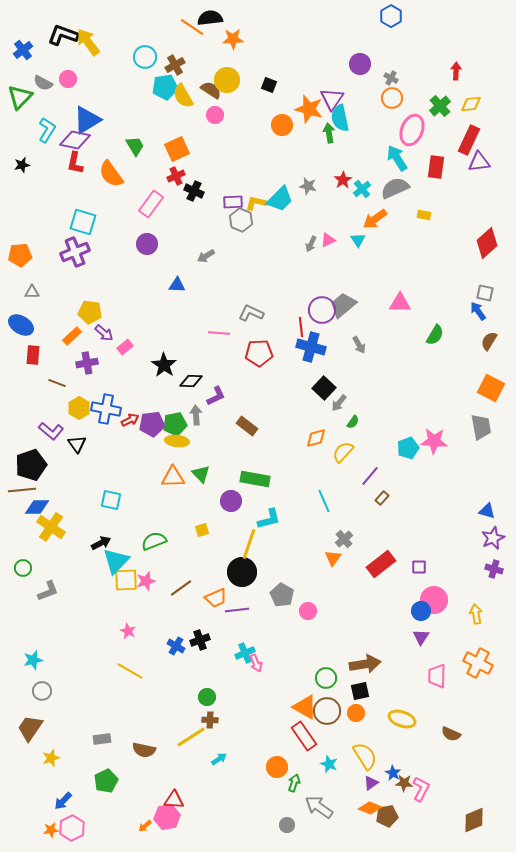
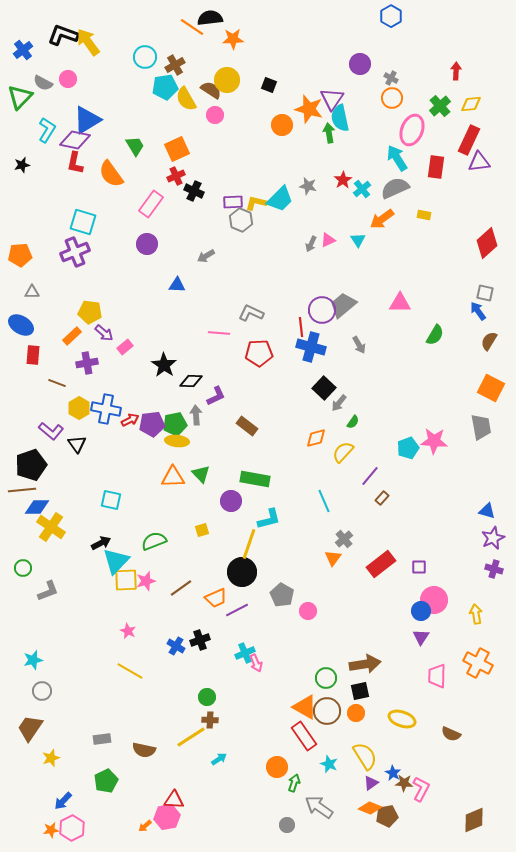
yellow semicircle at (183, 96): moved 3 px right, 3 px down
orange arrow at (375, 219): moved 7 px right
purple line at (237, 610): rotated 20 degrees counterclockwise
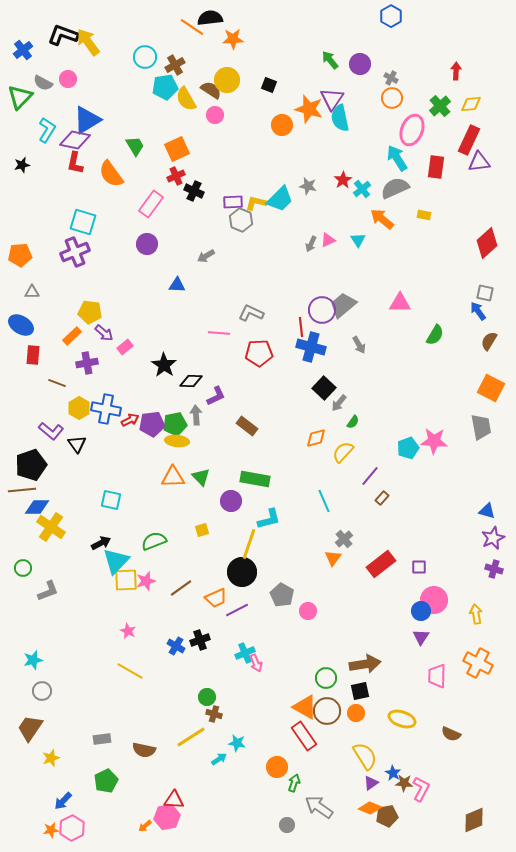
green arrow at (329, 133): moved 1 px right, 73 px up; rotated 30 degrees counterclockwise
orange arrow at (382, 219): rotated 75 degrees clockwise
green triangle at (201, 474): moved 3 px down
brown cross at (210, 720): moved 4 px right, 6 px up; rotated 14 degrees clockwise
cyan star at (329, 764): moved 92 px left, 21 px up; rotated 12 degrees counterclockwise
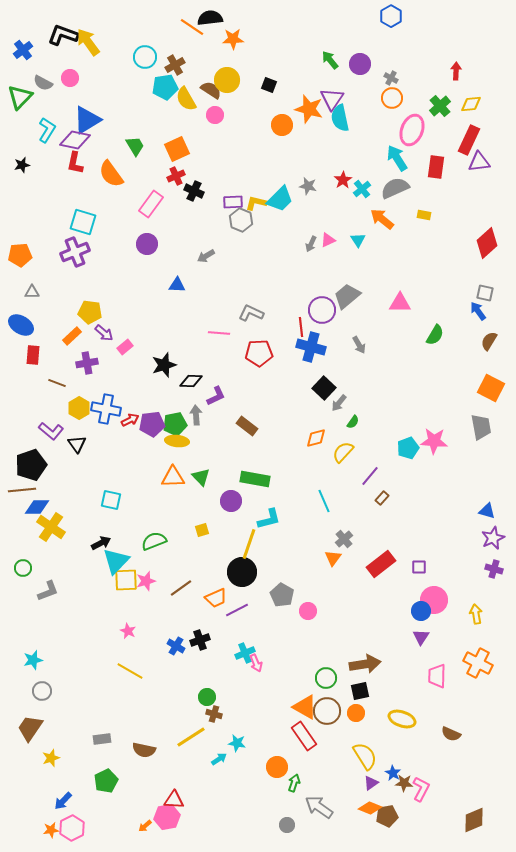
pink circle at (68, 79): moved 2 px right, 1 px up
gray trapezoid at (343, 305): moved 4 px right, 9 px up
black star at (164, 365): rotated 20 degrees clockwise
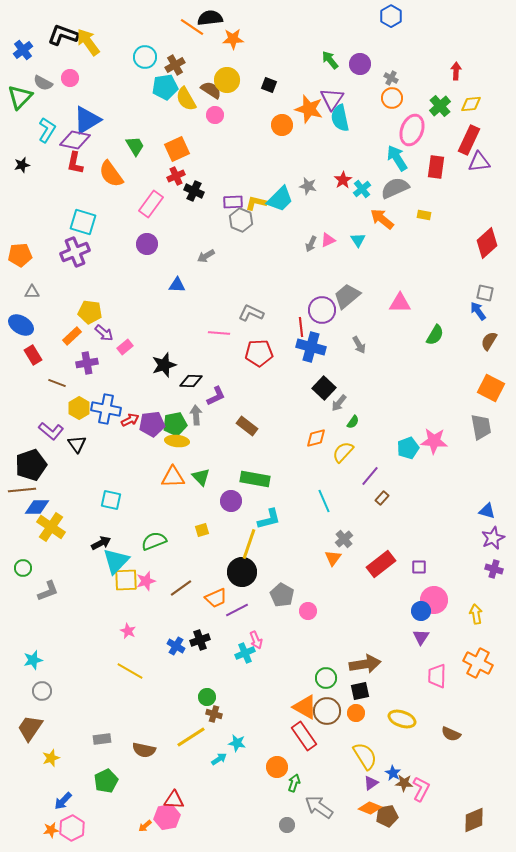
red rectangle at (33, 355): rotated 36 degrees counterclockwise
pink arrow at (256, 663): moved 23 px up
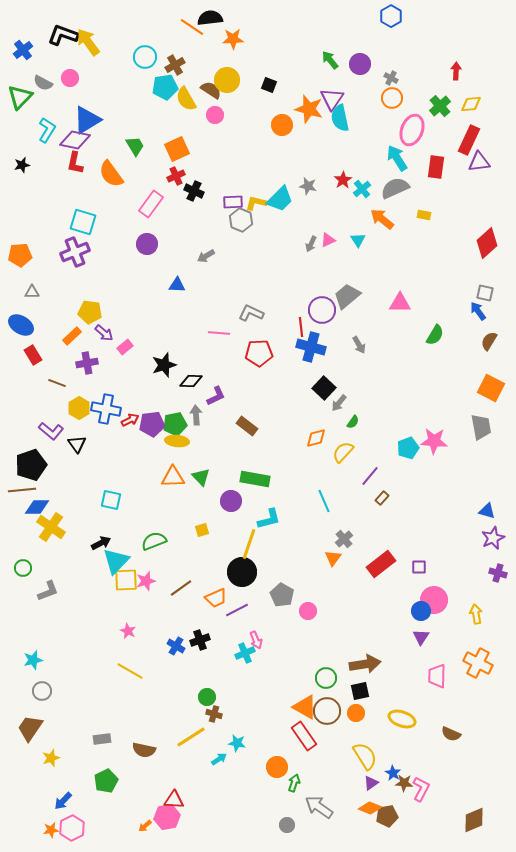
purple cross at (494, 569): moved 4 px right, 4 px down
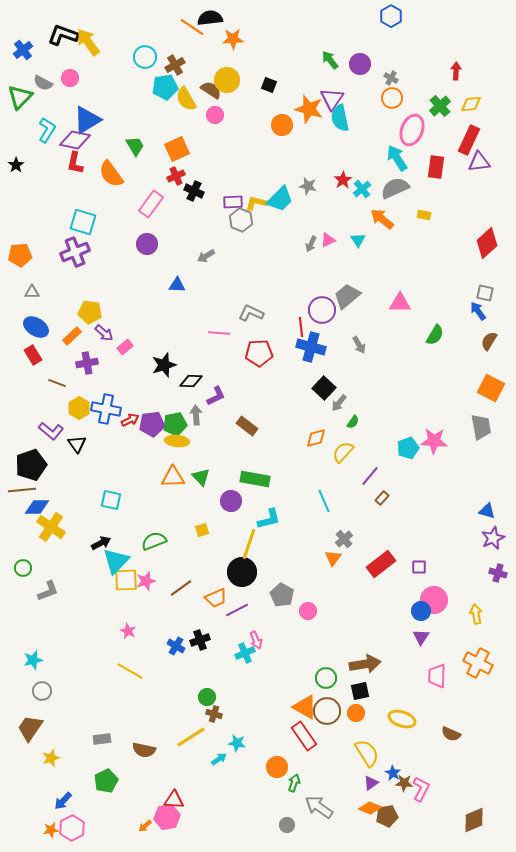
black star at (22, 165): moved 6 px left; rotated 21 degrees counterclockwise
blue ellipse at (21, 325): moved 15 px right, 2 px down
yellow semicircle at (365, 756): moved 2 px right, 3 px up
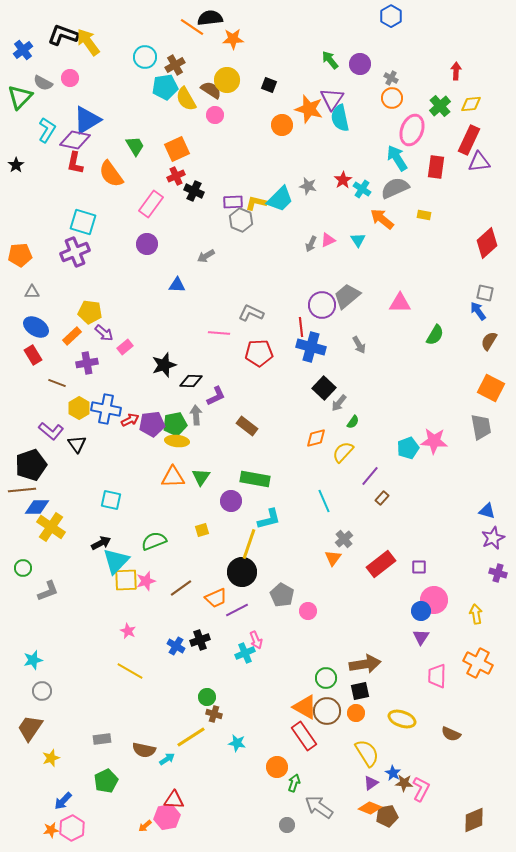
cyan cross at (362, 189): rotated 18 degrees counterclockwise
purple circle at (322, 310): moved 5 px up
green triangle at (201, 477): rotated 18 degrees clockwise
cyan arrow at (219, 759): moved 52 px left
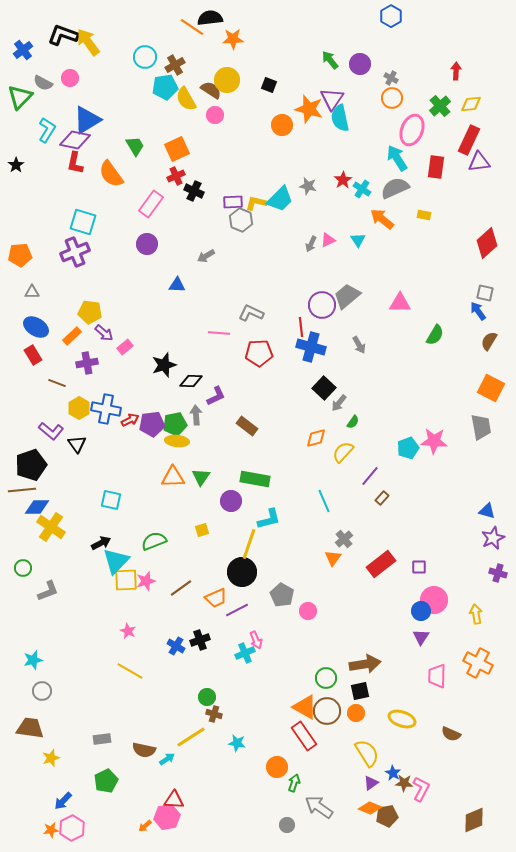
brown trapezoid at (30, 728): rotated 64 degrees clockwise
